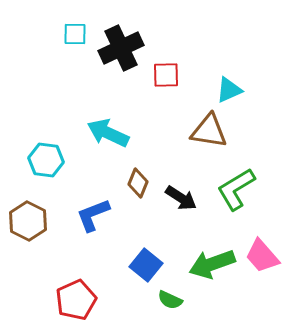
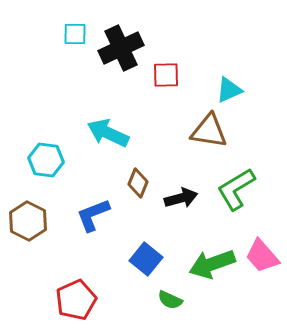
black arrow: rotated 48 degrees counterclockwise
blue square: moved 6 px up
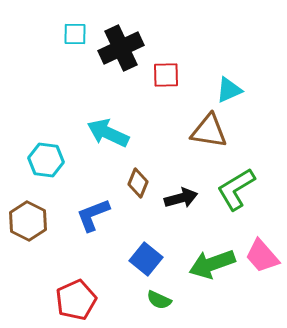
green semicircle: moved 11 px left
